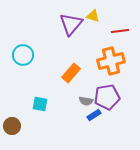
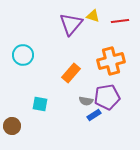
red line: moved 10 px up
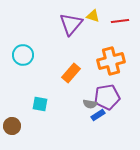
gray semicircle: moved 4 px right, 3 px down
blue rectangle: moved 4 px right
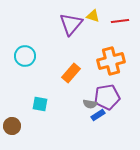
cyan circle: moved 2 px right, 1 px down
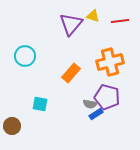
orange cross: moved 1 px left, 1 px down
purple pentagon: rotated 25 degrees clockwise
blue rectangle: moved 2 px left, 1 px up
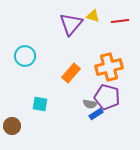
orange cross: moved 1 px left, 5 px down
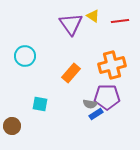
yellow triangle: rotated 16 degrees clockwise
purple triangle: rotated 15 degrees counterclockwise
orange cross: moved 3 px right, 2 px up
purple pentagon: rotated 15 degrees counterclockwise
